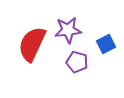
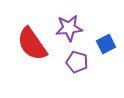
purple star: moved 1 px right, 2 px up
red semicircle: rotated 60 degrees counterclockwise
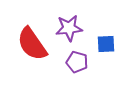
blue square: rotated 24 degrees clockwise
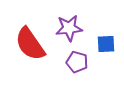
red semicircle: moved 2 px left
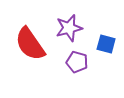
purple star: rotated 8 degrees counterclockwise
blue square: rotated 18 degrees clockwise
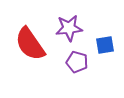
purple star: rotated 8 degrees clockwise
blue square: moved 1 px left, 1 px down; rotated 24 degrees counterclockwise
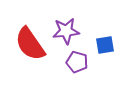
purple star: moved 3 px left, 3 px down
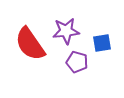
blue square: moved 3 px left, 2 px up
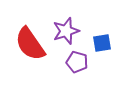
purple star: rotated 12 degrees counterclockwise
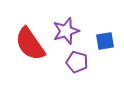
blue square: moved 3 px right, 2 px up
